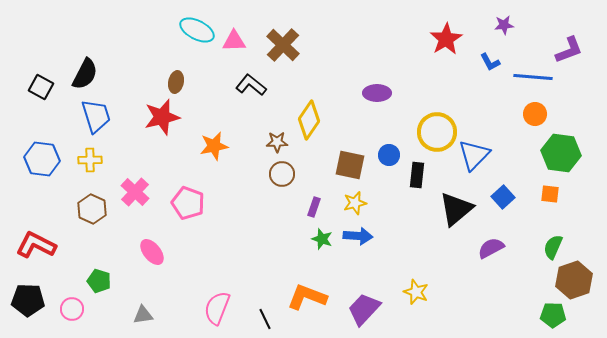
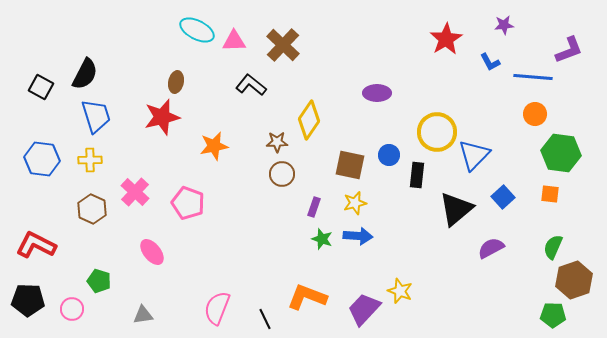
yellow star at (416, 292): moved 16 px left, 1 px up
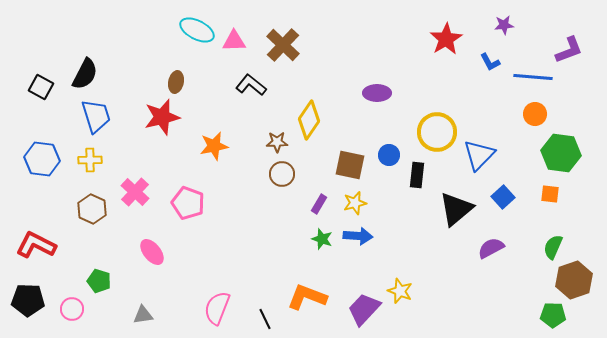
blue triangle at (474, 155): moved 5 px right
purple rectangle at (314, 207): moved 5 px right, 3 px up; rotated 12 degrees clockwise
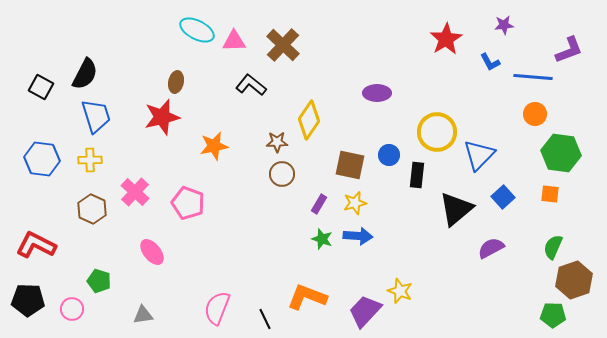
purple trapezoid at (364, 309): moved 1 px right, 2 px down
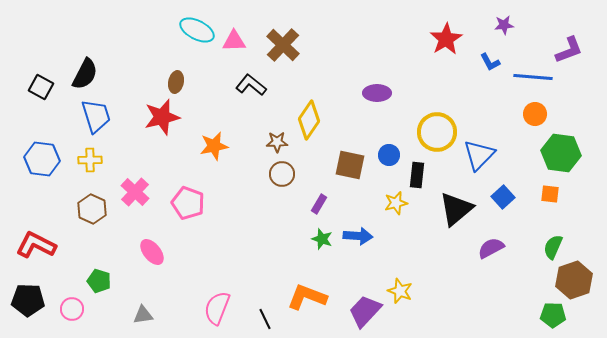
yellow star at (355, 203): moved 41 px right
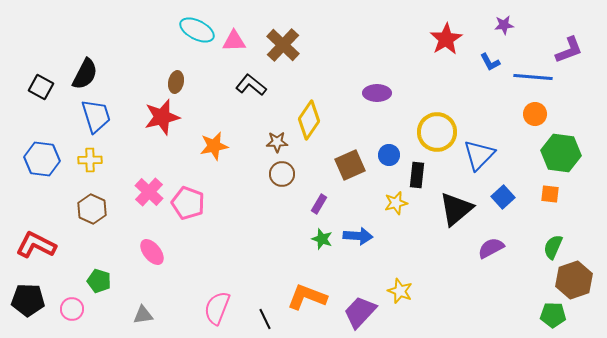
brown square at (350, 165): rotated 36 degrees counterclockwise
pink cross at (135, 192): moved 14 px right
purple trapezoid at (365, 311): moved 5 px left, 1 px down
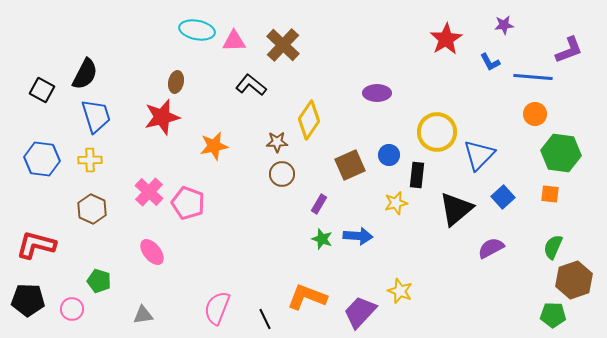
cyan ellipse at (197, 30): rotated 16 degrees counterclockwise
black square at (41, 87): moved 1 px right, 3 px down
red L-shape at (36, 245): rotated 12 degrees counterclockwise
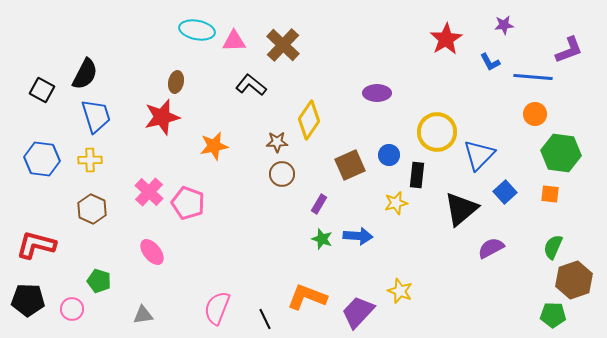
blue square at (503, 197): moved 2 px right, 5 px up
black triangle at (456, 209): moved 5 px right
purple trapezoid at (360, 312): moved 2 px left
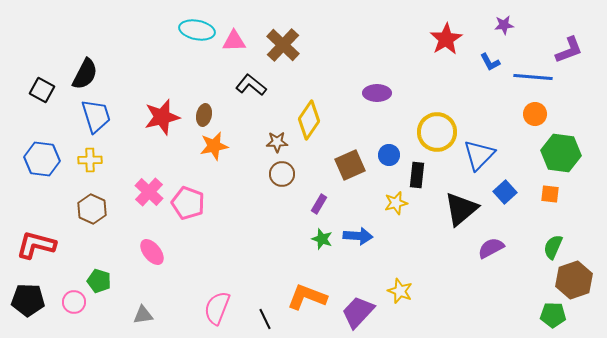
brown ellipse at (176, 82): moved 28 px right, 33 px down
pink circle at (72, 309): moved 2 px right, 7 px up
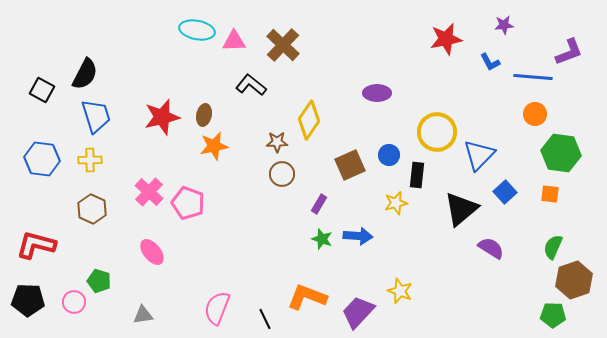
red star at (446, 39): rotated 20 degrees clockwise
purple L-shape at (569, 50): moved 2 px down
purple semicircle at (491, 248): rotated 60 degrees clockwise
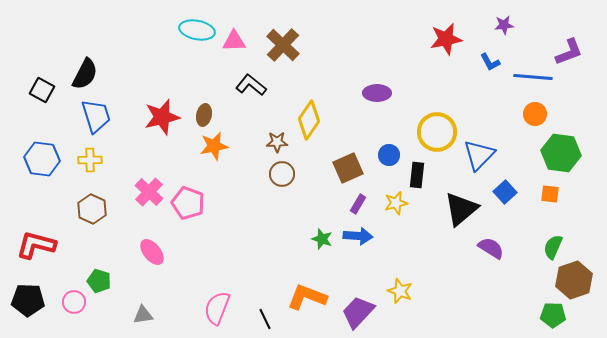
brown square at (350, 165): moved 2 px left, 3 px down
purple rectangle at (319, 204): moved 39 px right
